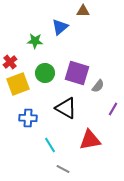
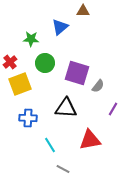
green star: moved 4 px left, 2 px up
green circle: moved 10 px up
yellow square: moved 2 px right
black triangle: rotated 25 degrees counterclockwise
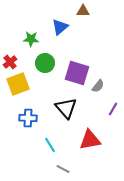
yellow square: moved 2 px left
black triangle: rotated 45 degrees clockwise
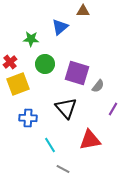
green circle: moved 1 px down
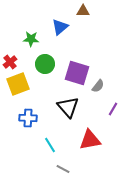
black triangle: moved 2 px right, 1 px up
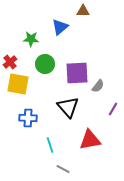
purple square: rotated 20 degrees counterclockwise
yellow square: rotated 30 degrees clockwise
cyan line: rotated 14 degrees clockwise
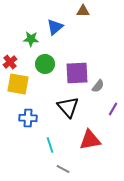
blue triangle: moved 5 px left
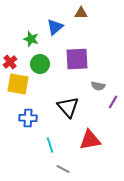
brown triangle: moved 2 px left, 2 px down
green star: rotated 14 degrees clockwise
green circle: moved 5 px left
purple square: moved 14 px up
gray semicircle: rotated 64 degrees clockwise
purple line: moved 7 px up
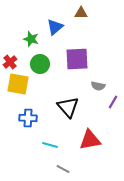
cyan line: rotated 56 degrees counterclockwise
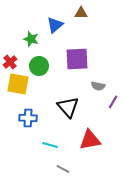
blue triangle: moved 2 px up
green circle: moved 1 px left, 2 px down
